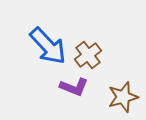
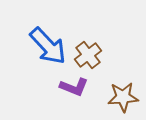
brown star: rotated 12 degrees clockwise
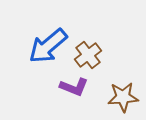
blue arrow: rotated 93 degrees clockwise
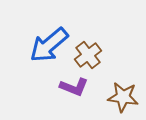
blue arrow: moved 1 px right, 1 px up
brown star: rotated 12 degrees clockwise
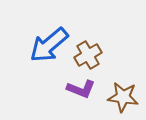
brown cross: rotated 8 degrees clockwise
purple L-shape: moved 7 px right, 2 px down
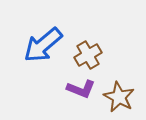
blue arrow: moved 6 px left
brown star: moved 4 px left; rotated 20 degrees clockwise
